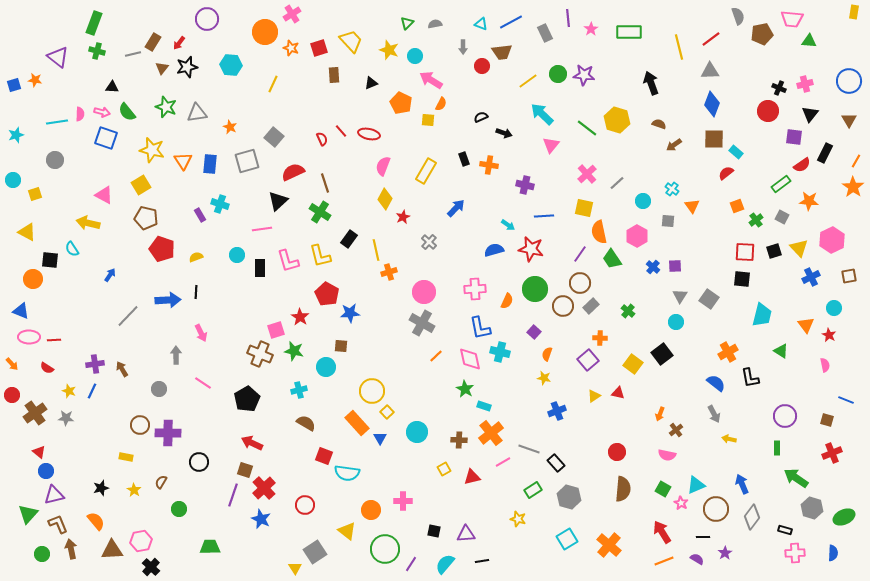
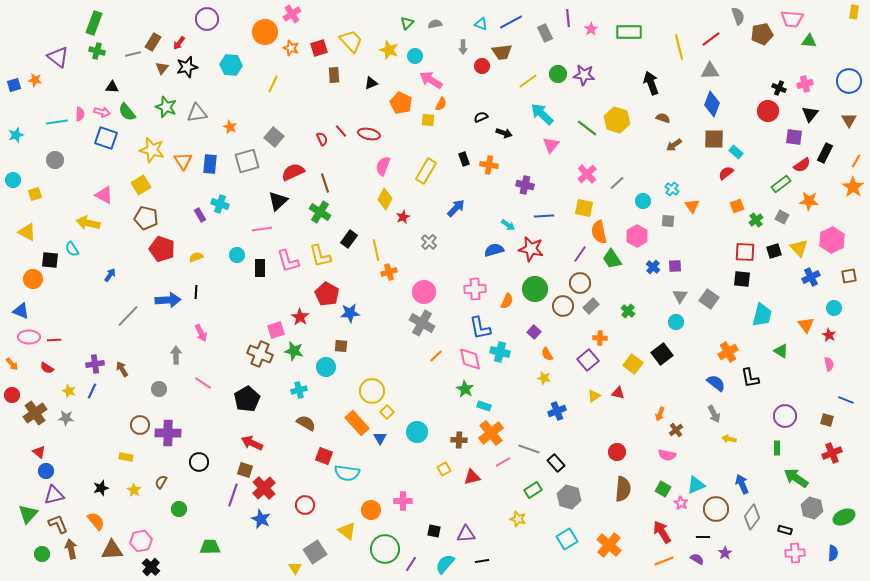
brown semicircle at (659, 124): moved 4 px right, 6 px up
orange semicircle at (547, 354): rotated 48 degrees counterclockwise
pink semicircle at (825, 365): moved 4 px right, 1 px up
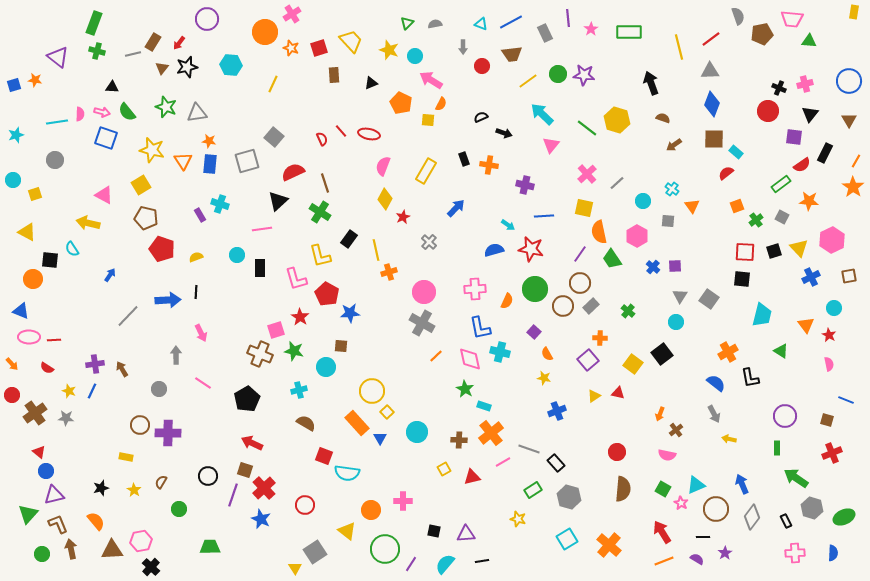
brown trapezoid at (502, 52): moved 10 px right, 2 px down
orange star at (230, 127): moved 21 px left, 14 px down; rotated 16 degrees counterclockwise
pink L-shape at (288, 261): moved 8 px right, 18 px down
black circle at (199, 462): moved 9 px right, 14 px down
black rectangle at (785, 530): moved 1 px right, 9 px up; rotated 48 degrees clockwise
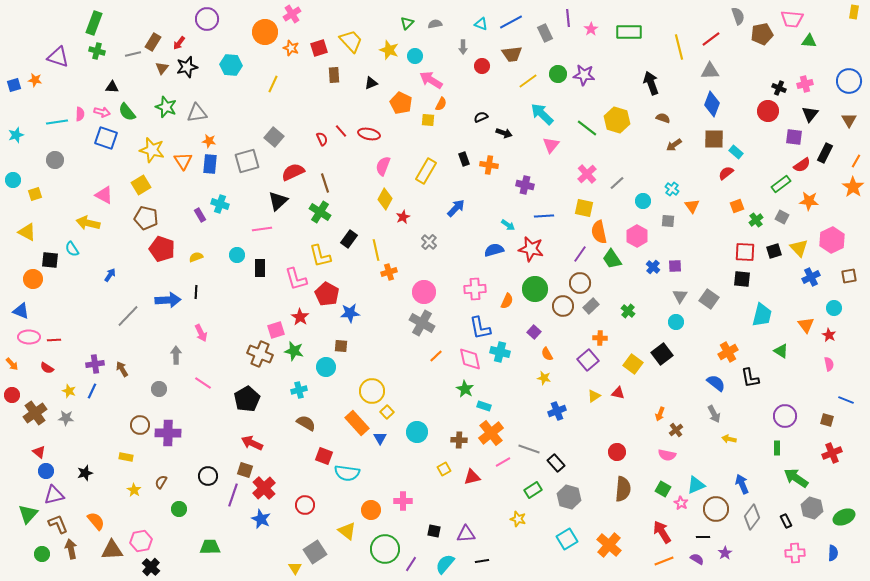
purple triangle at (58, 57): rotated 20 degrees counterclockwise
black star at (101, 488): moved 16 px left, 15 px up
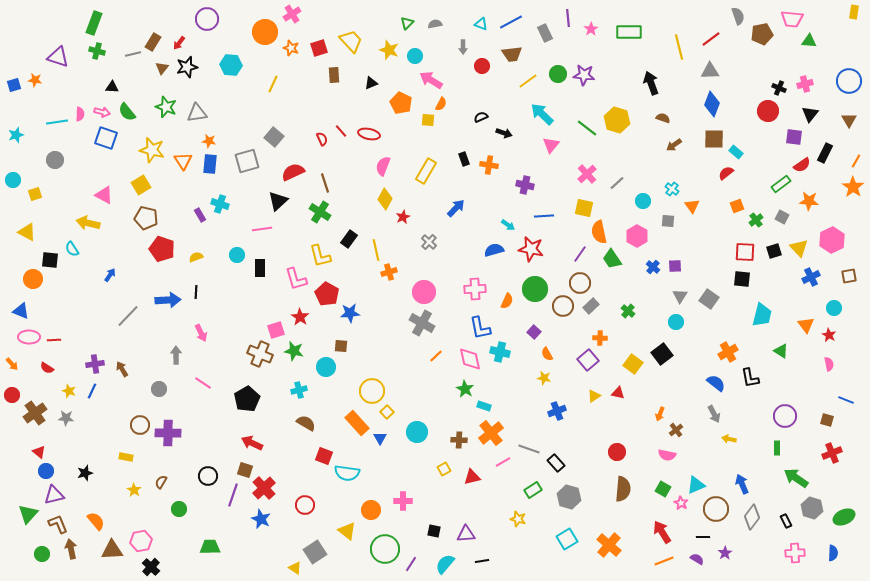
yellow triangle at (295, 568): rotated 24 degrees counterclockwise
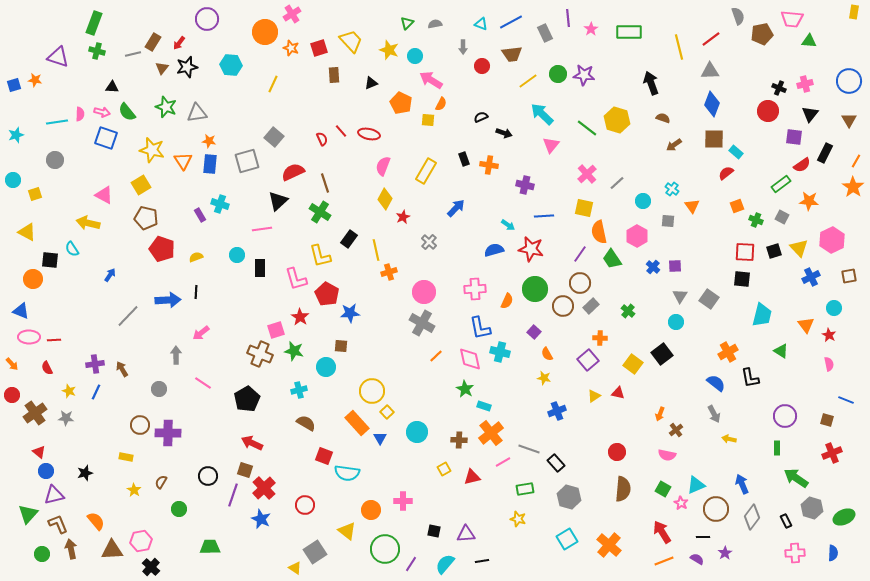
green cross at (756, 220): rotated 32 degrees counterclockwise
pink arrow at (201, 333): rotated 78 degrees clockwise
red semicircle at (47, 368): rotated 32 degrees clockwise
blue line at (92, 391): moved 4 px right, 1 px down
green rectangle at (533, 490): moved 8 px left, 1 px up; rotated 24 degrees clockwise
